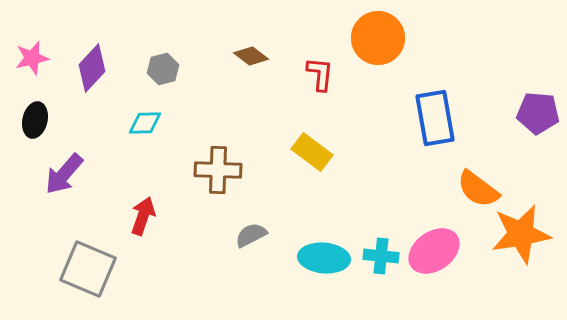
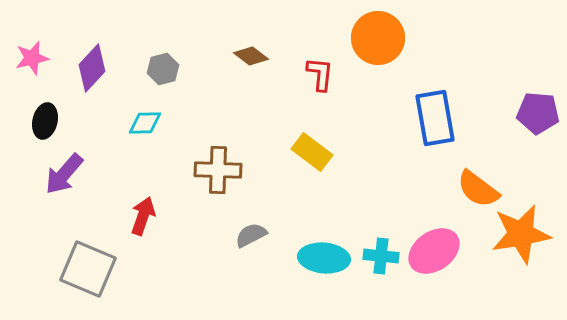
black ellipse: moved 10 px right, 1 px down
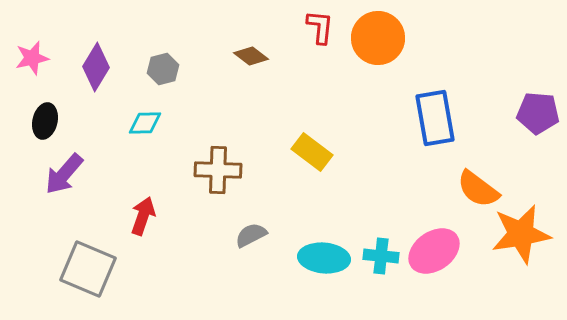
purple diamond: moved 4 px right, 1 px up; rotated 12 degrees counterclockwise
red L-shape: moved 47 px up
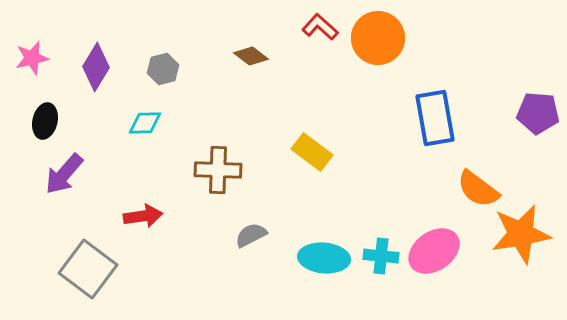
red L-shape: rotated 54 degrees counterclockwise
red arrow: rotated 63 degrees clockwise
gray square: rotated 14 degrees clockwise
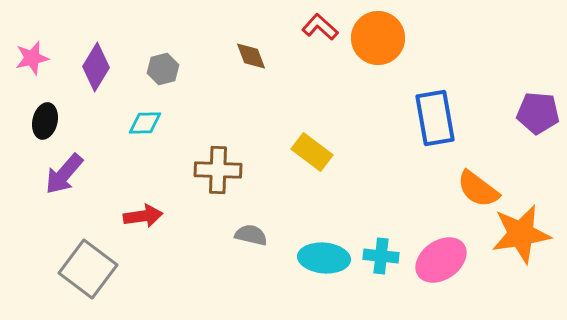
brown diamond: rotated 32 degrees clockwise
gray semicircle: rotated 40 degrees clockwise
pink ellipse: moved 7 px right, 9 px down
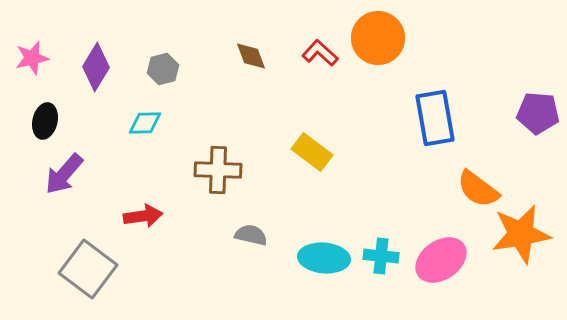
red L-shape: moved 26 px down
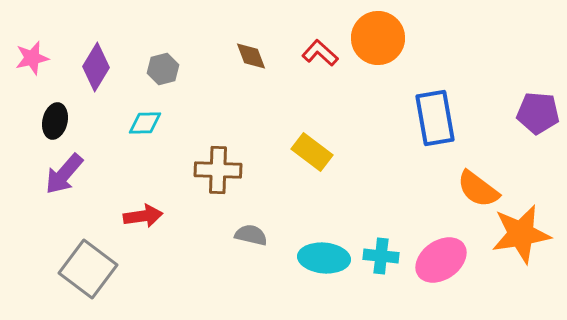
black ellipse: moved 10 px right
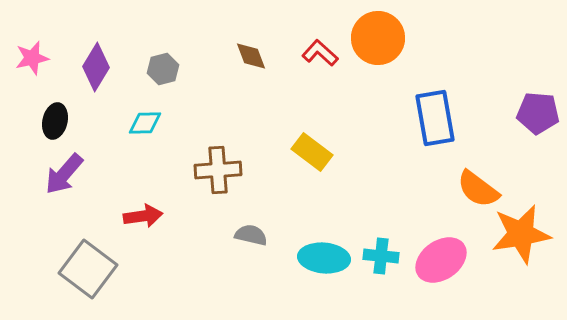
brown cross: rotated 6 degrees counterclockwise
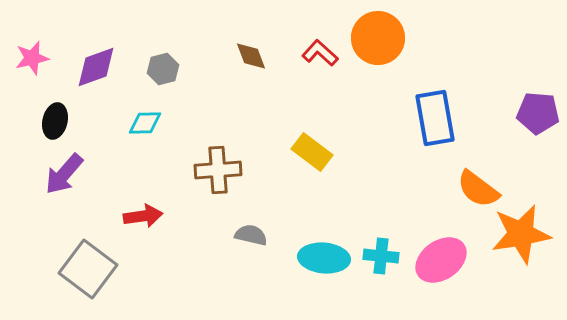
purple diamond: rotated 39 degrees clockwise
